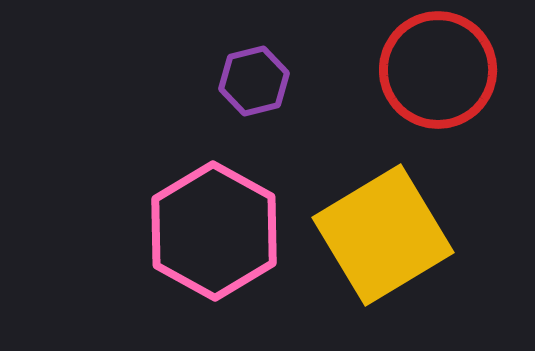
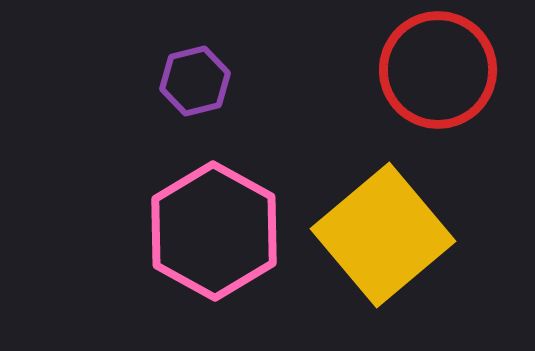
purple hexagon: moved 59 px left
yellow square: rotated 9 degrees counterclockwise
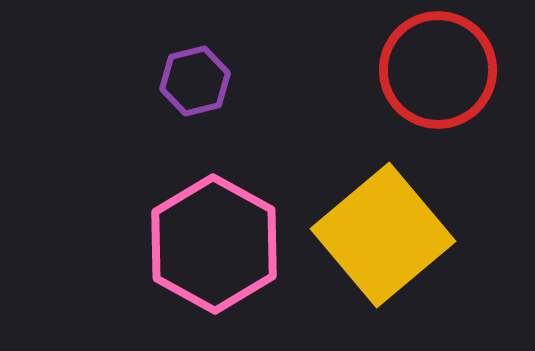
pink hexagon: moved 13 px down
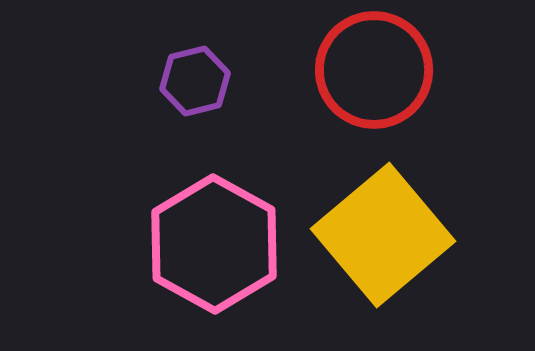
red circle: moved 64 px left
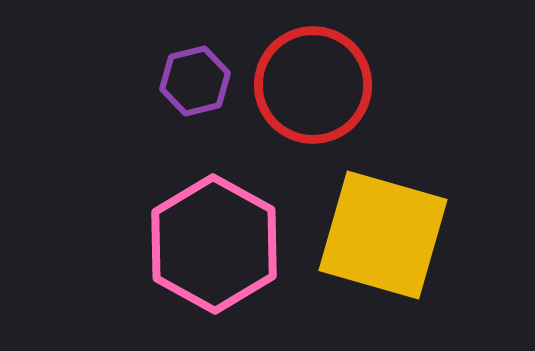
red circle: moved 61 px left, 15 px down
yellow square: rotated 34 degrees counterclockwise
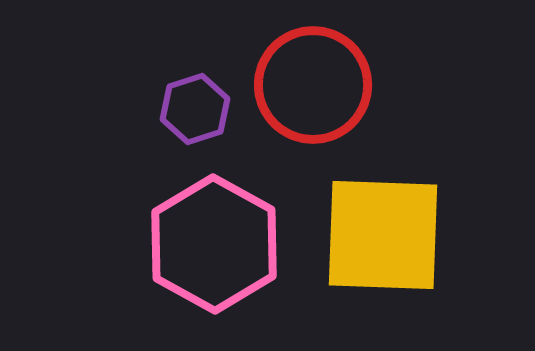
purple hexagon: moved 28 px down; rotated 4 degrees counterclockwise
yellow square: rotated 14 degrees counterclockwise
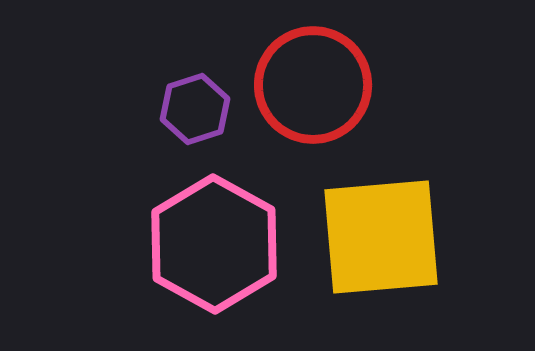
yellow square: moved 2 px left, 2 px down; rotated 7 degrees counterclockwise
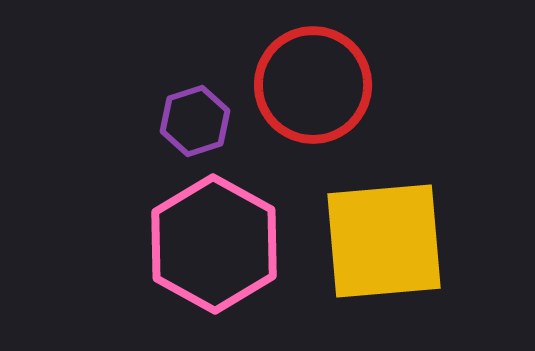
purple hexagon: moved 12 px down
yellow square: moved 3 px right, 4 px down
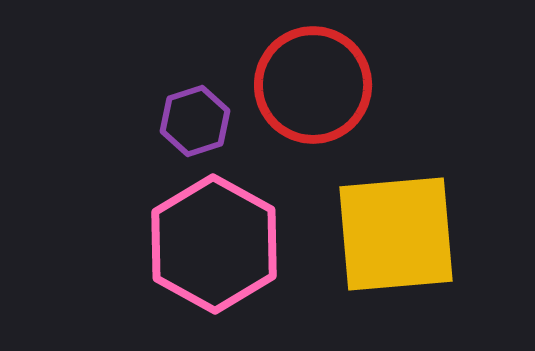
yellow square: moved 12 px right, 7 px up
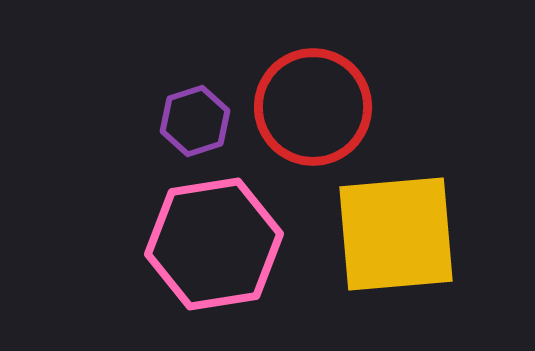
red circle: moved 22 px down
pink hexagon: rotated 22 degrees clockwise
